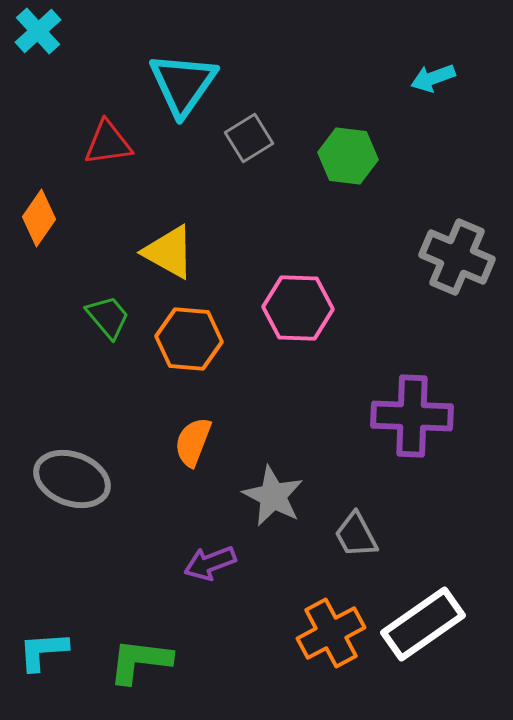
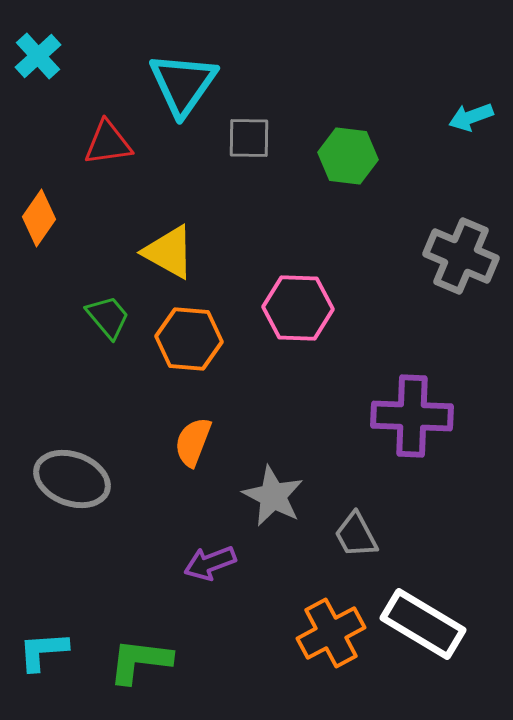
cyan cross: moved 25 px down
cyan arrow: moved 38 px right, 39 px down
gray square: rotated 33 degrees clockwise
gray cross: moved 4 px right, 1 px up
white rectangle: rotated 66 degrees clockwise
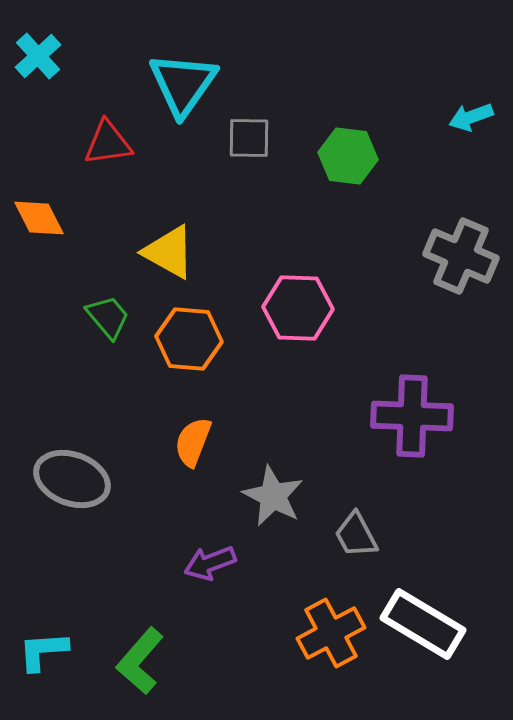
orange diamond: rotated 62 degrees counterclockwise
green L-shape: rotated 56 degrees counterclockwise
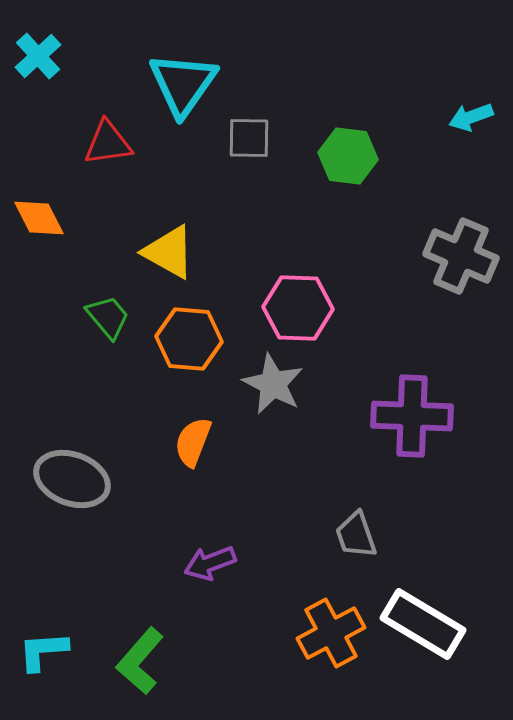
gray star: moved 112 px up
gray trapezoid: rotated 9 degrees clockwise
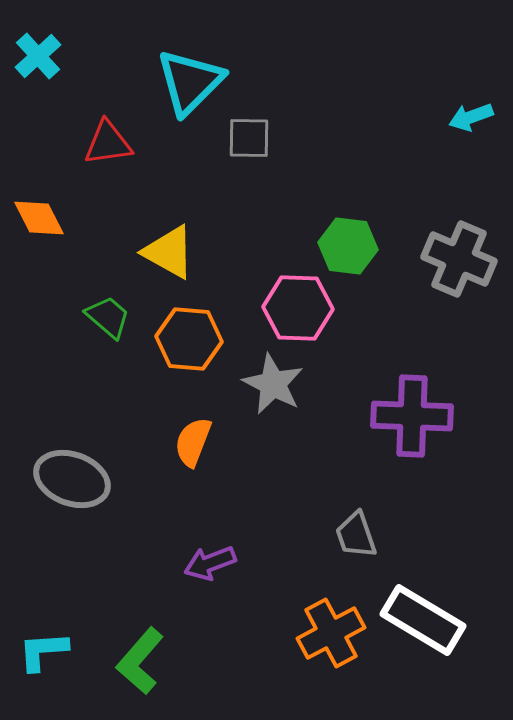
cyan triangle: moved 7 px right, 2 px up; rotated 10 degrees clockwise
green hexagon: moved 90 px down
gray cross: moved 2 px left, 3 px down
green trapezoid: rotated 9 degrees counterclockwise
white rectangle: moved 4 px up
